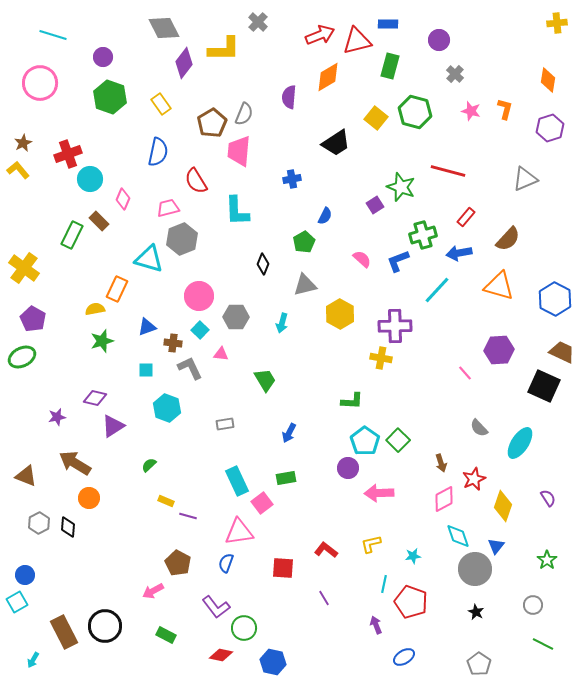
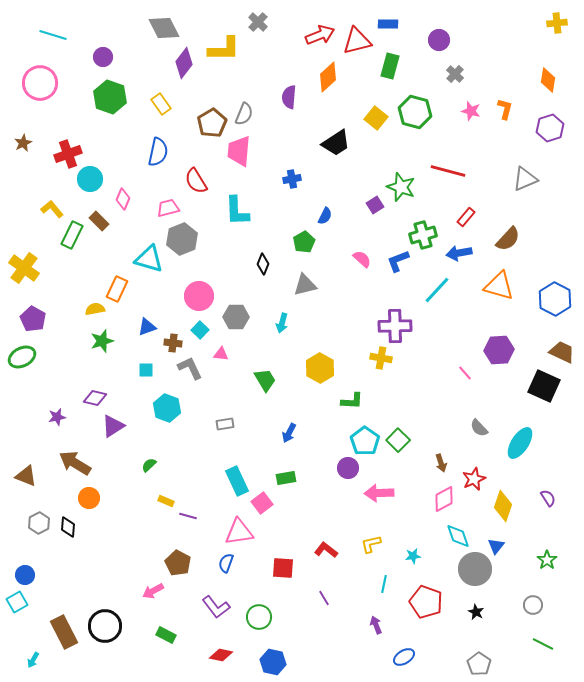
orange diamond at (328, 77): rotated 12 degrees counterclockwise
yellow L-shape at (18, 170): moved 34 px right, 39 px down
yellow hexagon at (340, 314): moved 20 px left, 54 px down
red pentagon at (411, 602): moved 15 px right
green circle at (244, 628): moved 15 px right, 11 px up
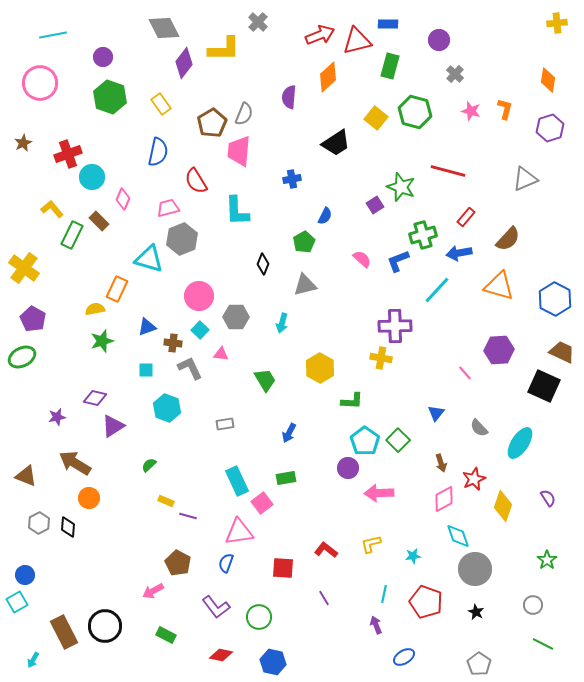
cyan line at (53, 35): rotated 28 degrees counterclockwise
cyan circle at (90, 179): moved 2 px right, 2 px up
blue triangle at (496, 546): moved 60 px left, 133 px up
cyan line at (384, 584): moved 10 px down
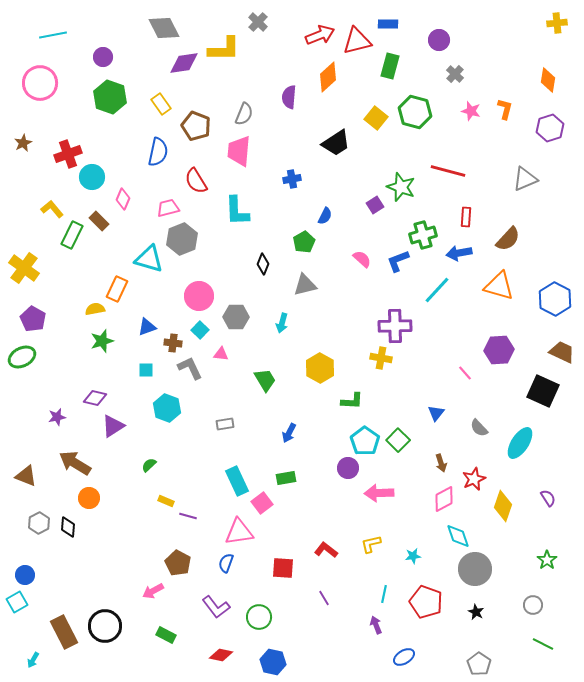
purple diamond at (184, 63): rotated 44 degrees clockwise
brown pentagon at (212, 123): moved 16 px left, 3 px down; rotated 20 degrees counterclockwise
red rectangle at (466, 217): rotated 36 degrees counterclockwise
black square at (544, 386): moved 1 px left, 5 px down
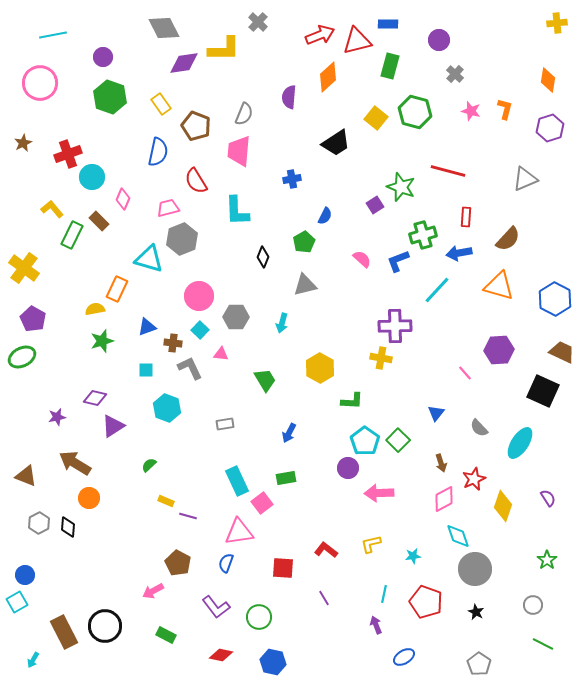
black diamond at (263, 264): moved 7 px up
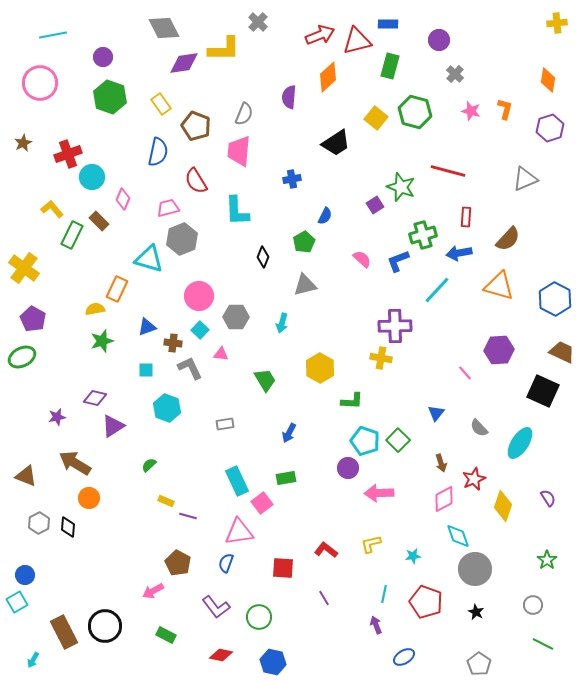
cyan pentagon at (365, 441): rotated 16 degrees counterclockwise
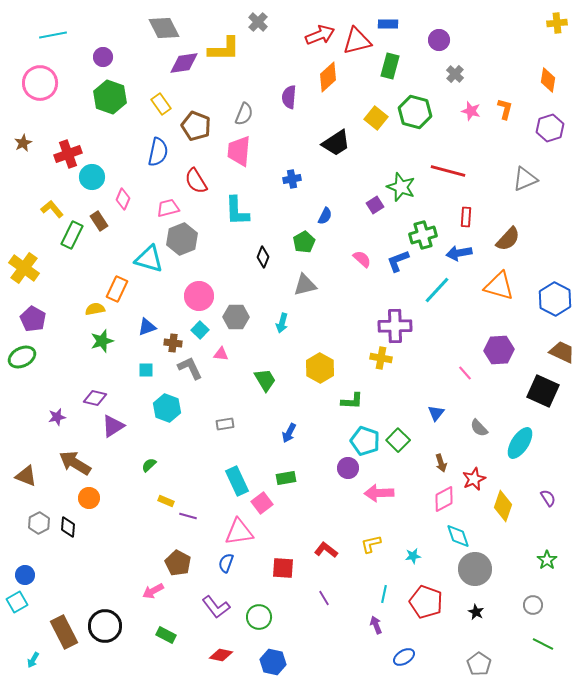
brown rectangle at (99, 221): rotated 12 degrees clockwise
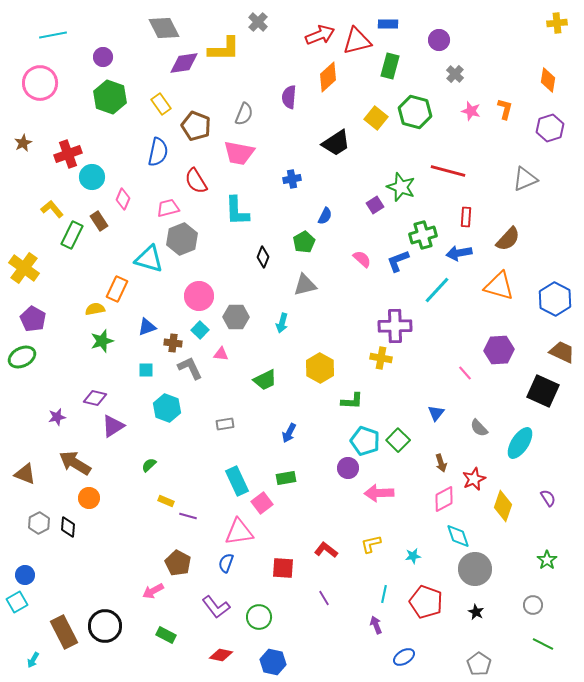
pink trapezoid at (239, 151): moved 2 px down; rotated 84 degrees counterclockwise
green trapezoid at (265, 380): rotated 95 degrees clockwise
brown triangle at (26, 476): moved 1 px left, 2 px up
